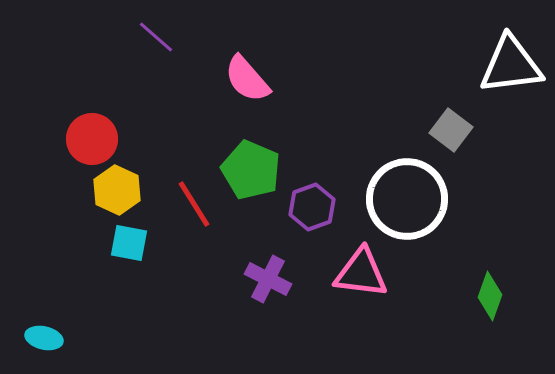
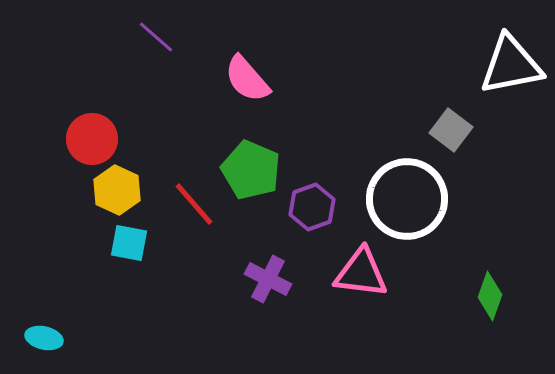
white triangle: rotated 4 degrees counterclockwise
red line: rotated 9 degrees counterclockwise
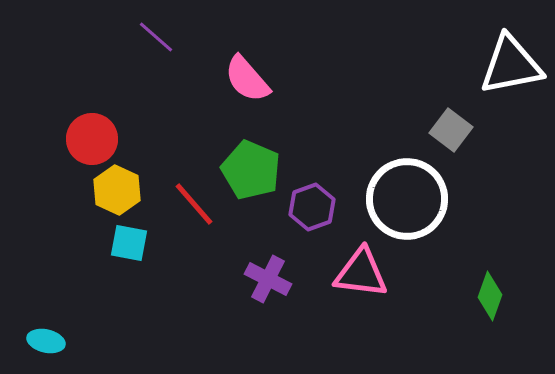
cyan ellipse: moved 2 px right, 3 px down
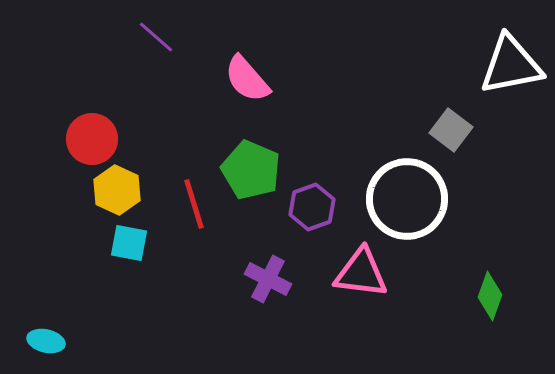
red line: rotated 24 degrees clockwise
